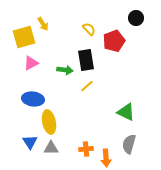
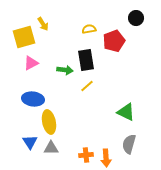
yellow semicircle: rotated 56 degrees counterclockwise
orange cross: moved 6 px down
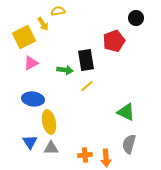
yellow semicircle: moved 31 px left, 18 px up
yellow square: rotated 10 degrees counterclockwise
orange cross: moved 1 px left
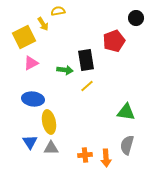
green triangle: rotated 18 degrees counterclockwise
gray semicircle: moved 2 px left, 1 px down
